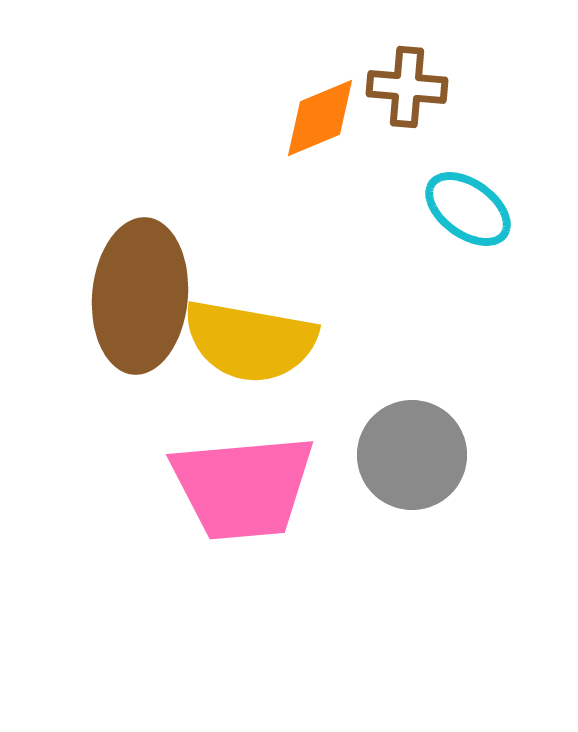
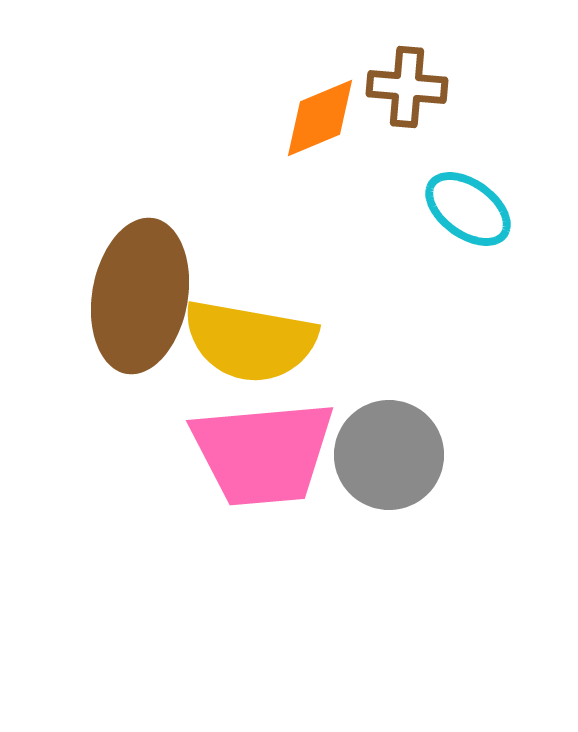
brown ellipse: rotated 5 degrees clockwise
gray circle: moved 23 px left
pink trapezoid: moved 20 px right, 34 px up
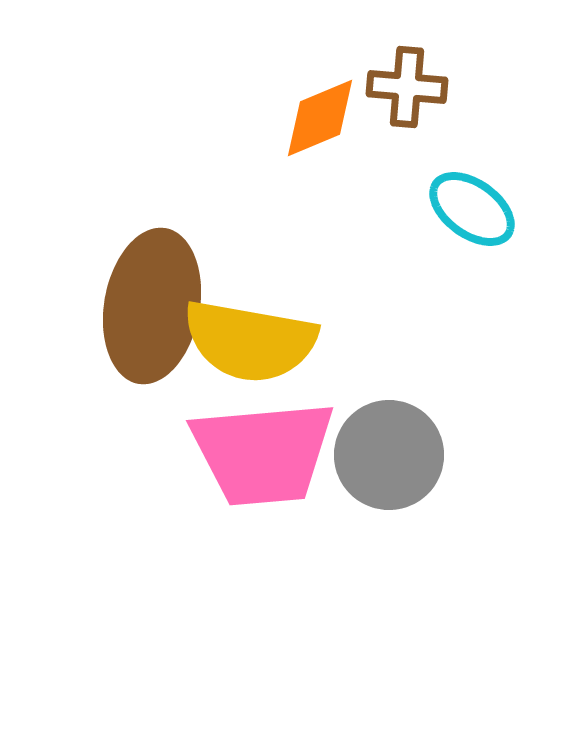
cyan ellipse: moved 4 px right
brown ellipse: moved 12 px right, 10 px down
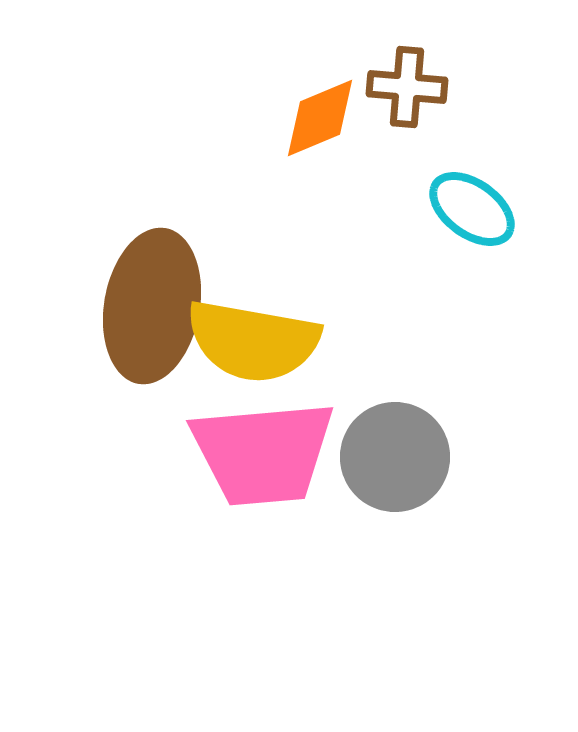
yellow semicircle: moved 3 px right
gray circle: moved 6 px right, 2 px down
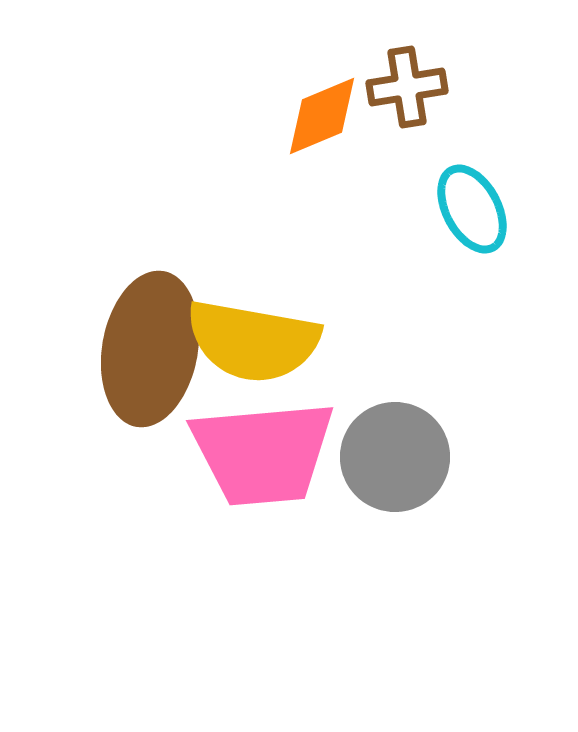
brown cross: rotated 14 degrees counterclockwise
orange diamond: moved 2 px right, 2 px up
cyan ellipse: rotated 26 degrees clockwise
brown ellipse: moved 2 px left, 43 px down
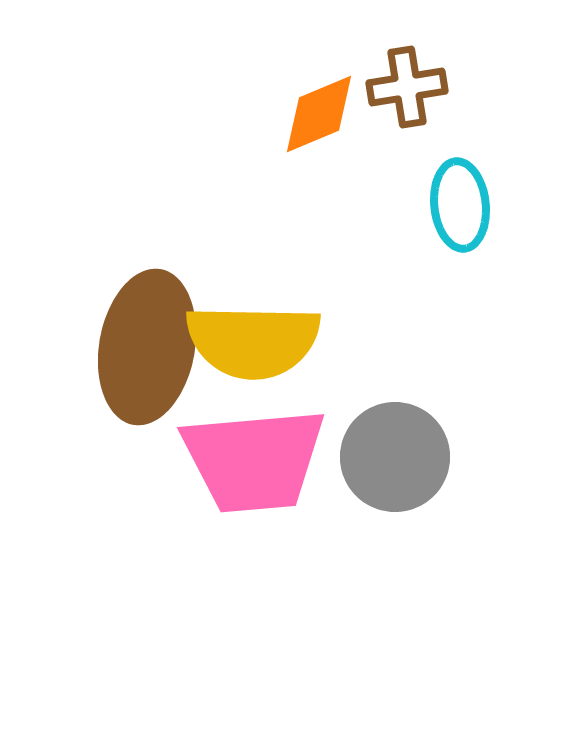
orange diamond: moved 3 px left, 2 px up
cyan ellipse: moved 12 px left, 4 px up; rotated 22 degrees clockwise
yellow semicircle: rotated 9 degrees counterclockwise
brown ellipse: moved 3 px left, 2 px up
pink trapezoid: moved 9 px left, 7 px down
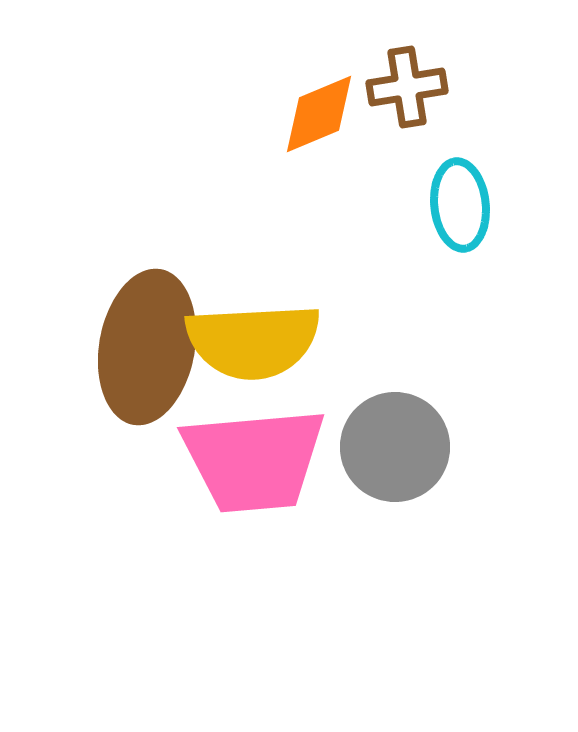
yellow semicircle: rotated 4 degrees counterclockwise
gray circle: moved 10 px up
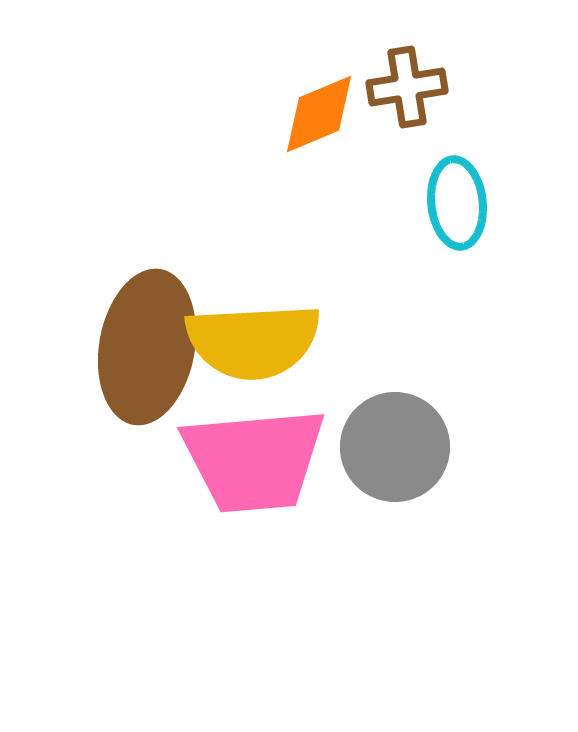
cyan ellipse: moved 3 px left, 2 px up
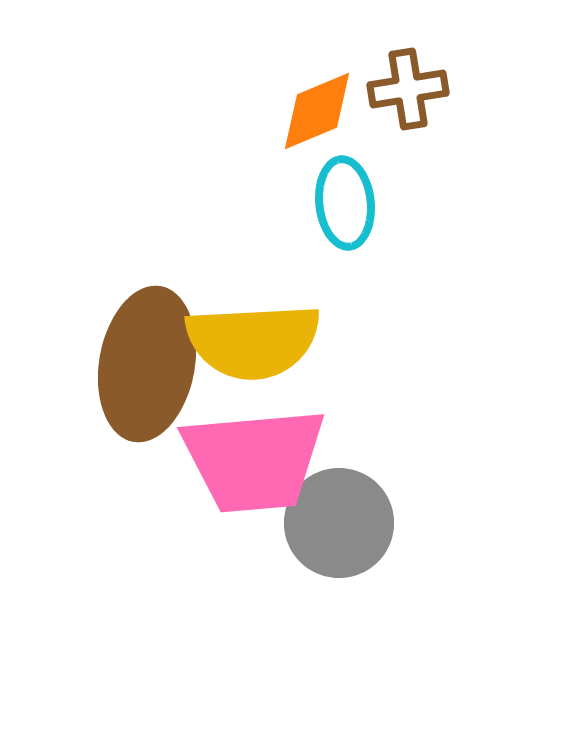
brown cross: moved 1 px right, 2 px down
orange diamond: moved 2 px left, 3 px up
cyan ellipse: moved 112 px left
brown ellipse: moved 17 px down
gray circle: moved 56 px left, 76 px down
